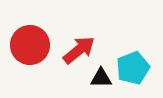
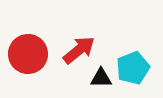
red circle: moved 2 px left, 9 px down
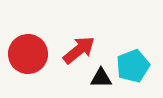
cyan pentagon: moved 2 px up
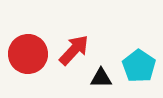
red arrow: moved 5 px left; rotated 8 degrees counterclockwise
cyan pentagon: moved 6 px right; rotated 16 degrees counterclockwise
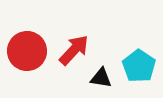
red circle: moved 1 px left, 3 px up
black triangle: rotated 10 degrees clockwise
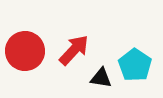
red circle: moved 2 px left
cyan pentagon: moved 4 px left, 1 px up
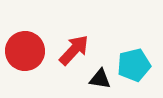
cyan pentagon: moved 1 px left; rotated 24 degrees clockwise
black triangle: moved 1 px left, 1 px down
